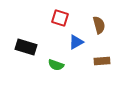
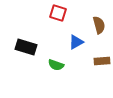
red square: moved 2 px left, 5 px up
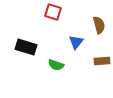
red square: moved 5 px left, 1 px up
blue triangle: rotated 21 degrees counterclockwise
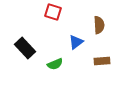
brown semicircle: rotated 12 degrees clockwise
blue triangle: rotated 14 degrees clockwise
black rectangle: moved 1 px left, 1 px down; rotated 30 degrees clockwise
green semicircle: moved 1 px left, 1 px up; rotated 42 degrees counterclockwise
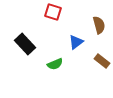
brown semicircle: rotated 12 degrees counterclockwise
black rectangle: moved 4 px up
brown rectangle: rotated 42 degrees clockwise
